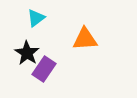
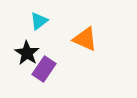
cyan triangle: moved 3 px right, 3 px down
orange triangle: rotated 28 degrees clockwise
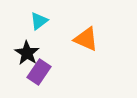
orange triangle: moved 1 px right
purple rectangle: moved 5 px left, 3 px down
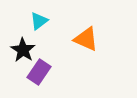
black star: moved 4 px left, 3 px up
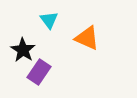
cyan triangle: moved 10 px right, 1 px up; rotated 30 degrees counterclockwise
orange triangle: moved 1 px right, 1 px up
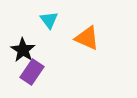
purple rectangle: moved 7 px left
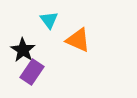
orange triangle: moved 9 px left, 2 px down
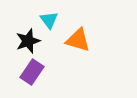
orange triangle: rotated 8 degrees counterclockwise
black star: moved 5 px right, 9 px up; rotated 20 degrees clockwise
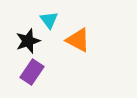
orange triangle: rotated 12 degrees clockwise
